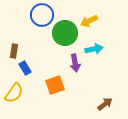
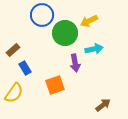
brown rectangle: moved 1 px left, 1 px up; rotated 40 degrees clockwise
brown arrow: moved 2 px left, 1 px down
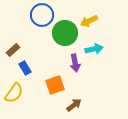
brown arrow: moved 29 px left
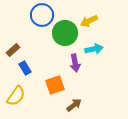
yellow semicircle: moved 2 px right, 3 px down
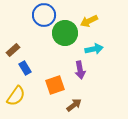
blue circle: moved 2 px right
purple arrow: moved 5 px right, 7 px down
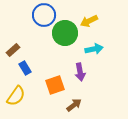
purple arrow: moved 2 px down
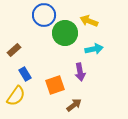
yellow arrow: rotated 48 degrees clockwise
brown rectangle: moved 1 px right
blue rectangle: moved 6 px down
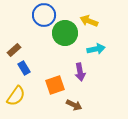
cyan arrow: moved 2 px right
blue rectangle: moved 1 px left, 6 px up
brown arrow: rotated 63 degrees clockwise
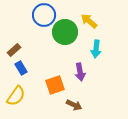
yellow arrow: rotated 18 degrees clockwise
green circle: moved 1 px up
cyan arrow: rotated 108 degrees clockwise
blue rectangle: moved 3 px left
